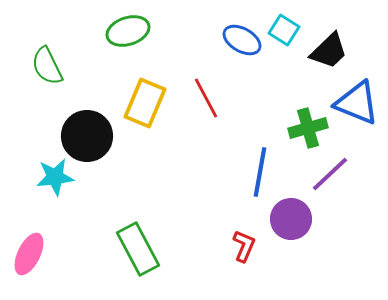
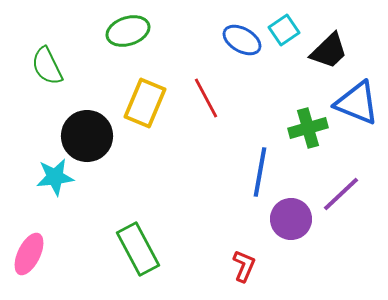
cyan square: rotated 24 degrees clockwise
purple line: moved 11 px right, 20 px down
red L-shape: moved 20 px down
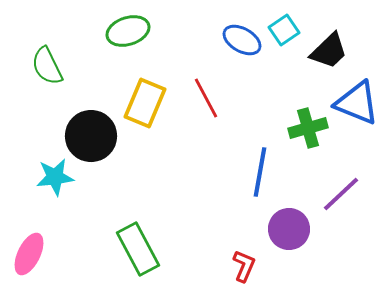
black circle: moved 4 px right
purple circle: moved 2 px left, 10 px down
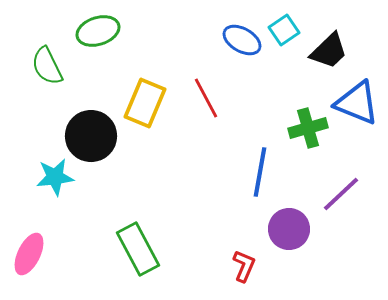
green ellipse: moved 30 px left
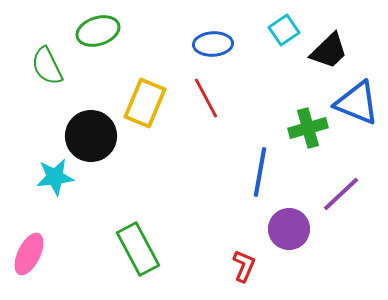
blue ellipse: moved 29 px left, 4 px down; rotated 33 degrees counterclockwise
